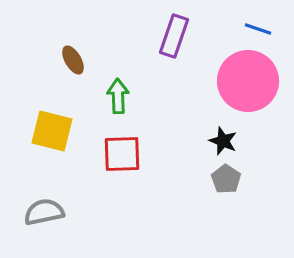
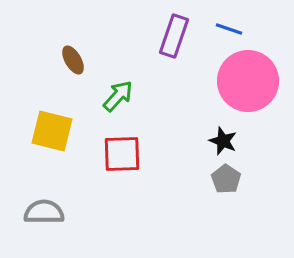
blue line: moved 29 px left
green arrow: rotated 44 degrees clockwise
gray semicircle: rotated 12 degrees clockwise
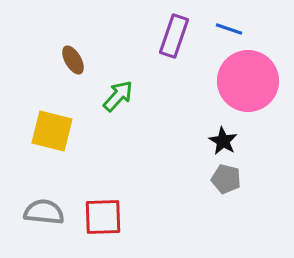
black star: rotated 8 degrees clockwise
red square: moved 19 px left, 63 px down
gray pentagon: rotated 20 degrees counterclockwise
gray semicircle: rotated 6 degrees clockwise
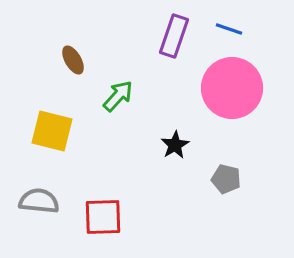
pink circle: moved 16 px left, 7 px down
black star: moved 48 px left, 4 px down; rotated 12 degrees clockwise
gray semicircle: moved 5 px left, 11 px up
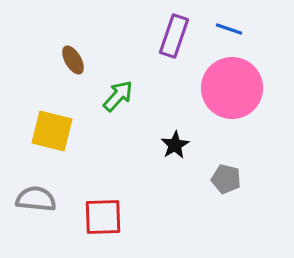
gray semicircle: moved 3 px left, 2 px up
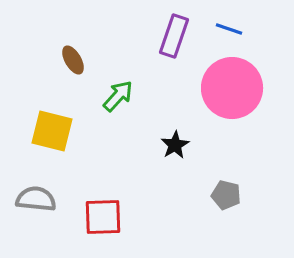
gray pentagon: moved 16 px down
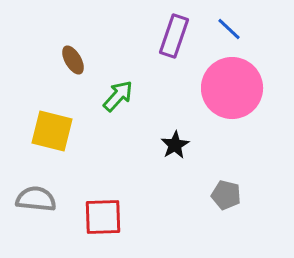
blue line: rotated 24 degrees clockwise
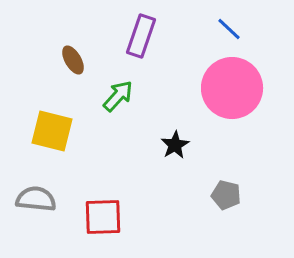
purple rectangle: moved 33 px left
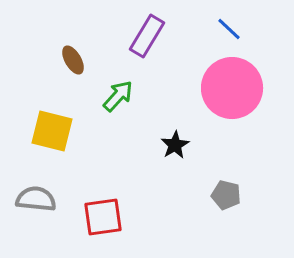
purple rectangle: moved 6 px right; rotated 12 degrees clockwise
red square: rotated 6 degrees counterclockwise
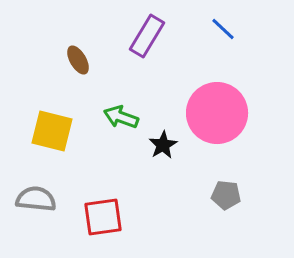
blue line: moved 6 px left
brown ellipse: moved 5 px right
pink circle: moved 15 px left, 25 px down
green arrow: moved 3 px right, 21 px down; rotated 112 degrees counterclockwise
black star: moved 12 px left
gray pentagon: rotated 8 degrees counterclockwise
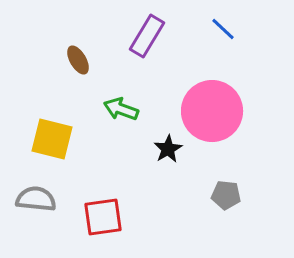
pink circle: moved 5 px left, 2 px up
green arrow: moved 8 px up
yellow square: moved 8 px down
black star: moved 5 px right, 4 px down
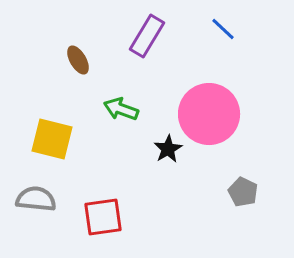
pink circle: moved 3 px left, 3 px down
gray pentagon: moved 17 px right, 3 px up; rotated 20 degrees clockwise
